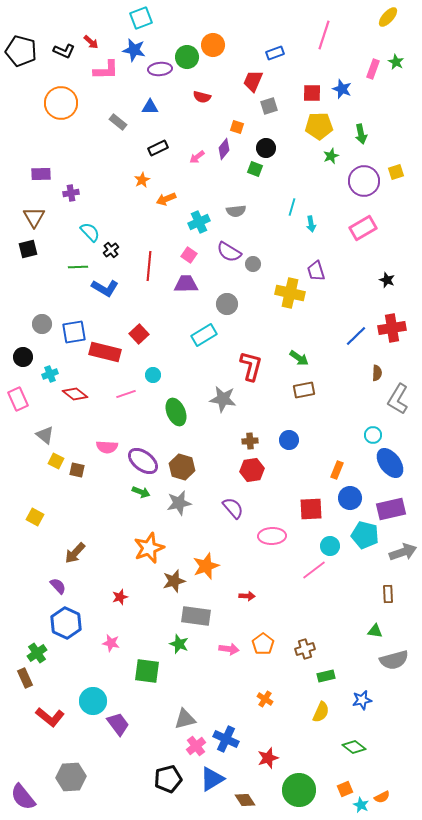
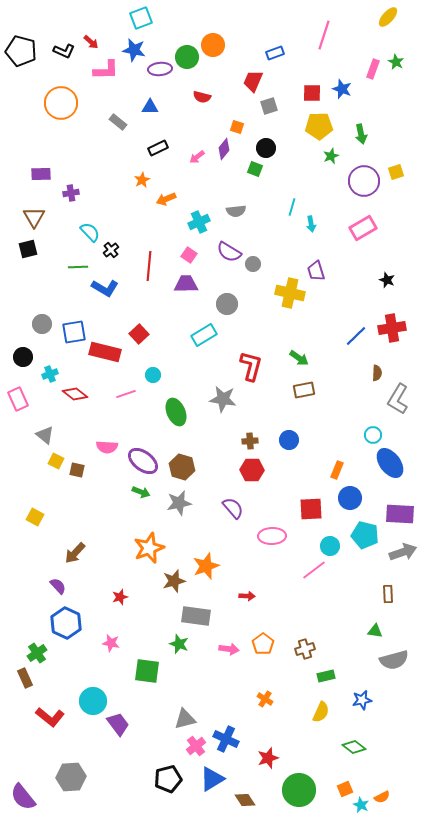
red hexagon at (252, 470): rotated 10 degrees clockwise
purple rectangle at (391, 509): moved 9 px right, 5 px down; rotated 16 degrees clockwise
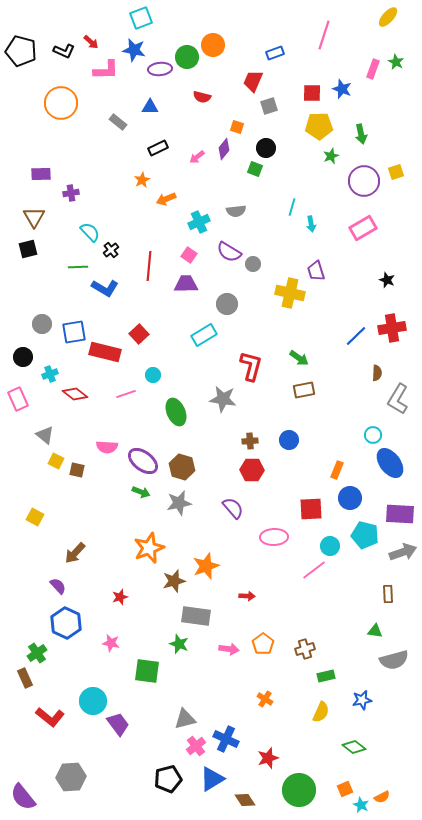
pink ellipse at (272, 536): moved 2 px right, 1 px down
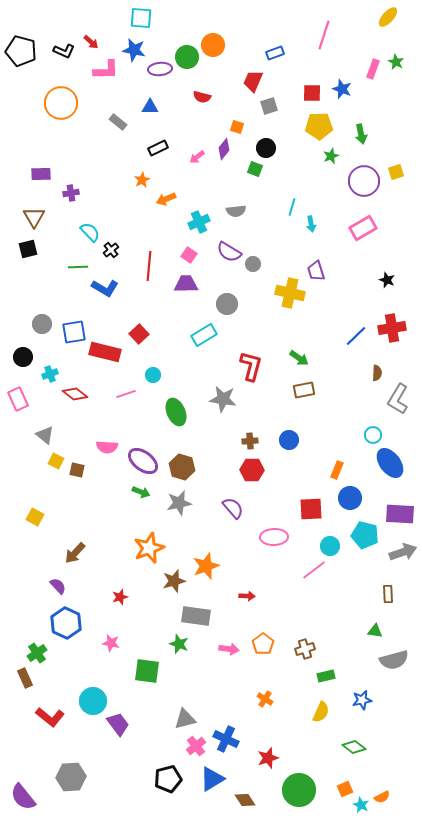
cyan square at (141, 18): rotated 25 degrees clockwise
